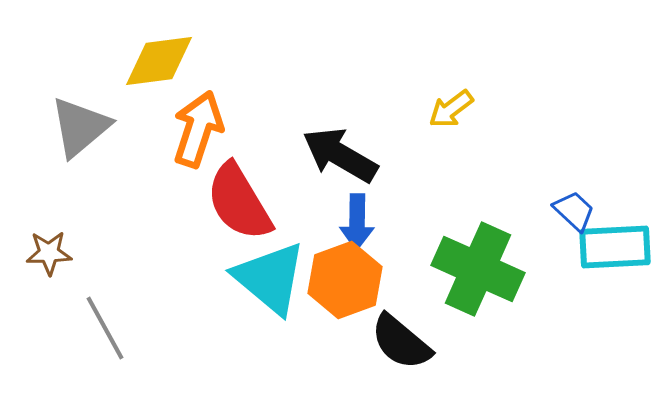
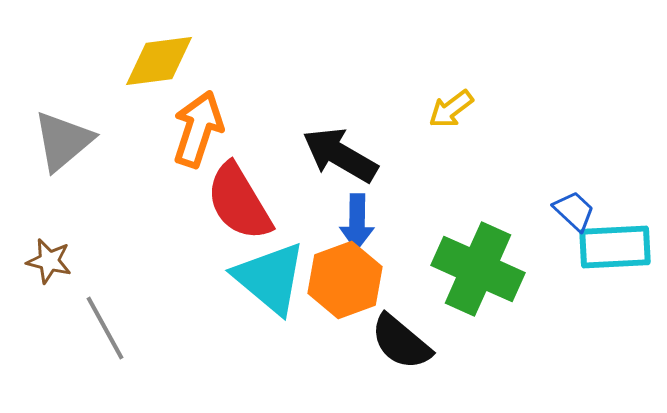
gray triangle: moved 17 px left, 14 px down
brown star: moved 8 px down; rotated 15 degrees clockwise
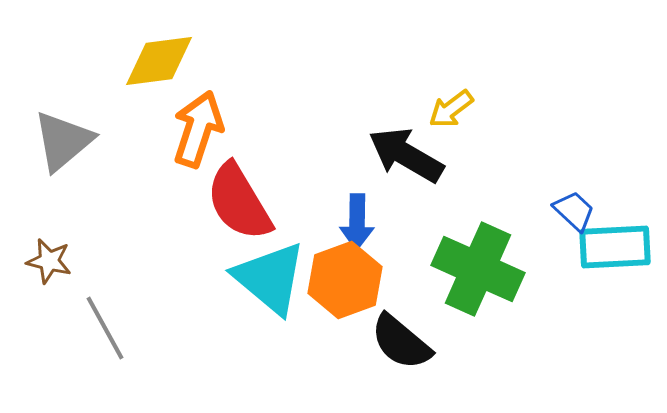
black arrow: moved 66 px right
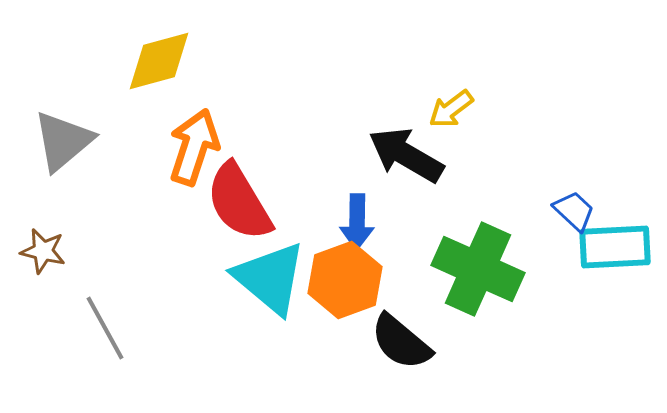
yellow diamond: rotated 8 degrees counterclockwise
orange arrow: moved 4 px left, 18 px down
brown star: moved 6 px left, 10 px up
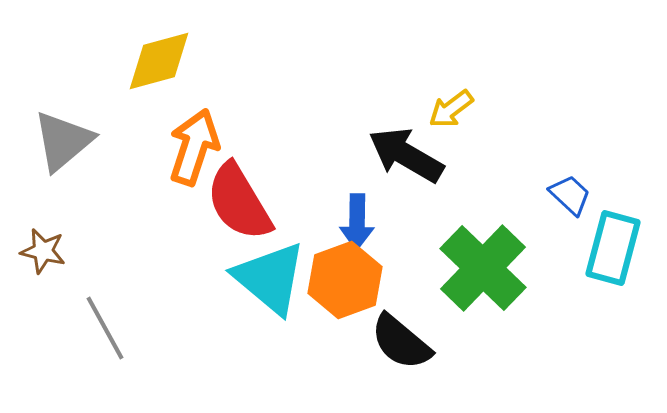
blue trapezoid: moved 4 px left, 16 px up
cyan rectangle: moved 2 px left, 1 px down; rotated 72 degrees counterclockwise
green cross: moved 5 px right, 1 px up; rotated 20 degrees clockwise
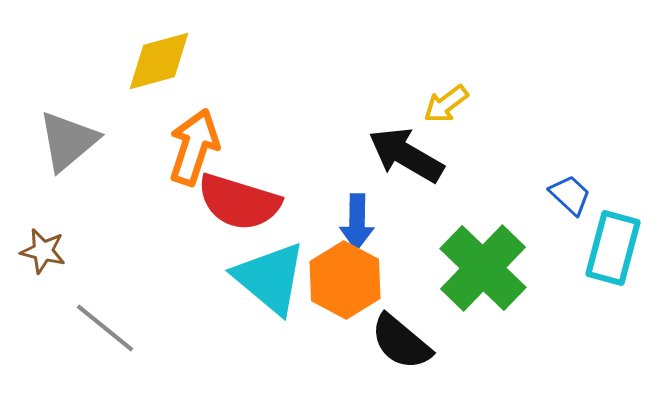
yellow arrow: moved 5 px left, 5 px up
gray triangle: moved 5 px right
red semicircle: rotated 42 degrees counterclockwise
orange hexagon: rotated 12 degrees counterclockwise
gray line: rotated 22 degrees counterclockwise
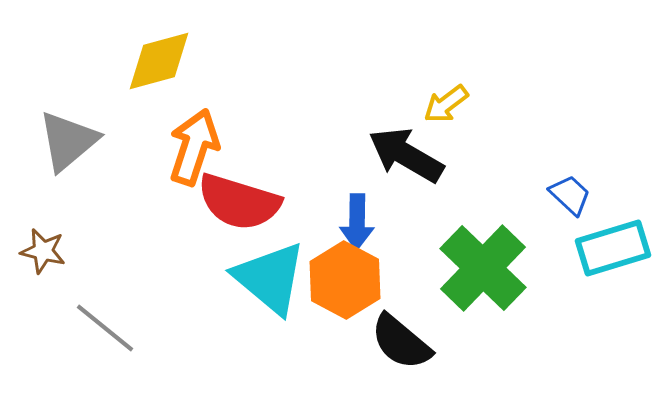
cyan rectangle: rotated 58 degrees clockwise
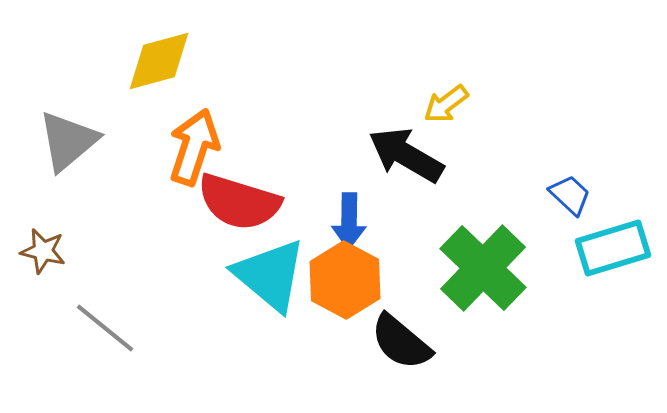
blue arrow: moved 8 px left, 1 px up
cyan triangle: moved 3 px up
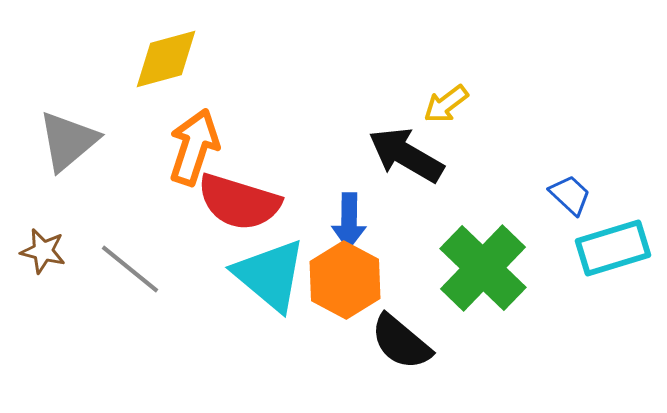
yellow diamond: moved 7 px right, 2 px up
gray line: moved 25 px right, 59 px up
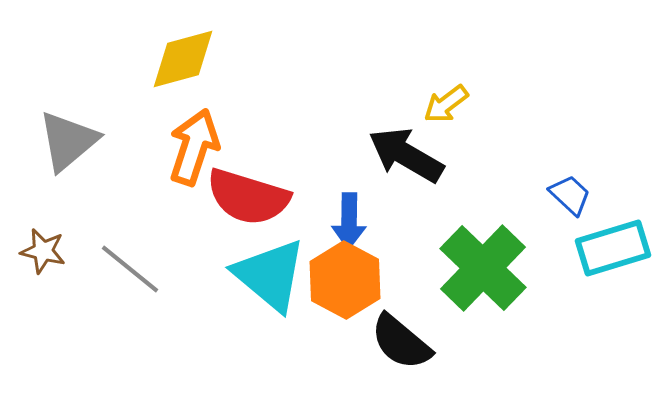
yellow diamond: moved 17 px right
red semicircle: moved 9 px right, 5 px up
